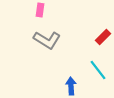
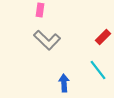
gray L-shape: rotated 12 degrees clockwise
blue arrow: moved 7 px left, 3 px up
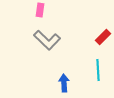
cyan line: rotated 35 degrees clockwise
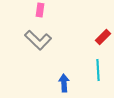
gray L-shape: moved 9 px left
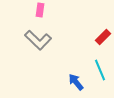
cyan line: moved 2 px right; rotated 20 degrees counterclockwise
blue arrow: moved 12 px right, 1 px up; rotated 36 degrees counterclockwise
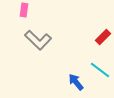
pink rectangle: moved 16 px left
cyan line: rotated 30 degrees counterclockwise
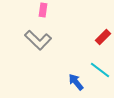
pink rectangle: moved 19 px right
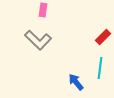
cyan line: moved 2 px up; rotated 60 degrees clockwise
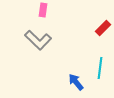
red rectangle: moved 9 px up
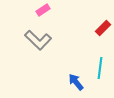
pink rectangle: rotated 48 degrees clockwise
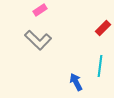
pink rectangle: moved 3 px left
cyan line: moved 2 px up
blue arrow: rotated 12 degrees clockwise
